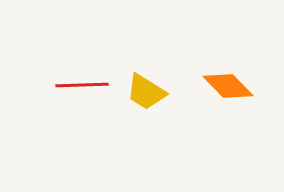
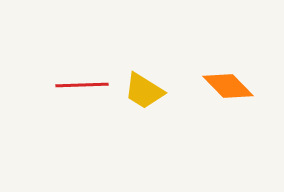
yellow trapezoid: moved 2 px left, 1 px up
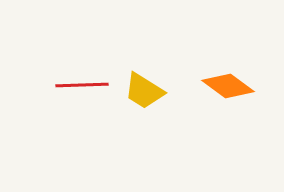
orange diamond: rotated 9 degrees counterclockwise
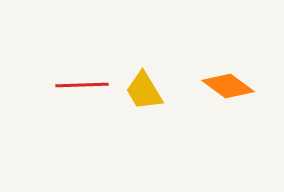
yellow trapezoid: rotated 27 degrees clockwise
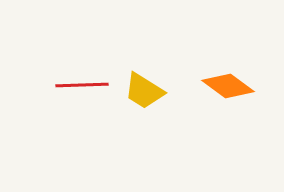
yellow trapezoid: rotated 27 degrees counterclockwise
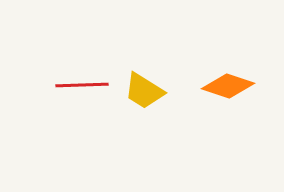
orange diamond: rotated 18 degrees counterclockwise
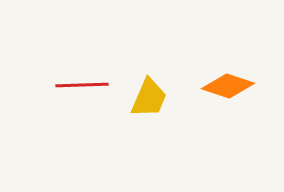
yellow trapezoid: moved 5 px right, 7 px down; rotated 99 degrees counterclockwise
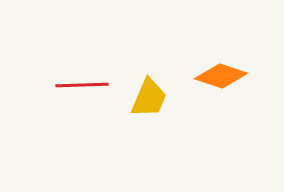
orange diamond: moved 7 px left, 10 px up
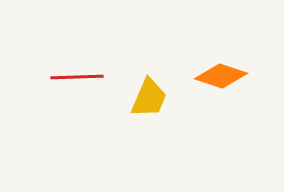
red line: moved 5 px left, 8 px up
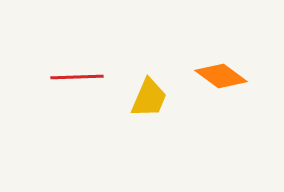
orange diamond: rotated 18 degrees clockwise
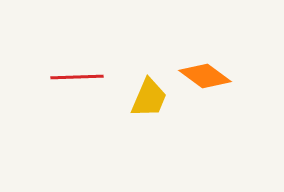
orange diamond: moved 16 px left
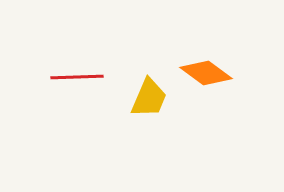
orange diamond: moved 1 px right, 3 px up
